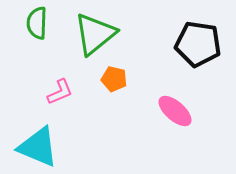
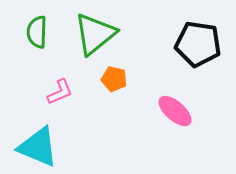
green semicircle: moved 9 px down
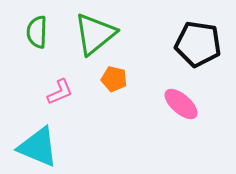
pink ellipse: moved 6 px right, 7 px up
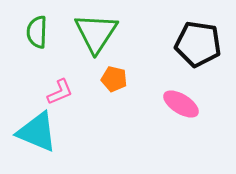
green triangle: moved 1 px right, 1 px up; rotated 18 degrees counterclockwise
pink ellipse: rotated 9 degrees counterclockwise
cyan triangle: moved 1 px left, 15 px up
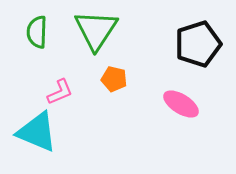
green triangle: moved 3 px up
black pentagon: rotated 27 degrees counterclockwise
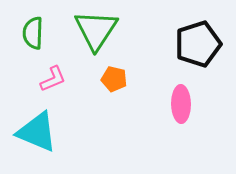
green semicircle: moved 4 px left, 1 px down
pink L-shape: moved 7 px left, 13 px up
pink ellipse: rotated 57 degrees clockwise
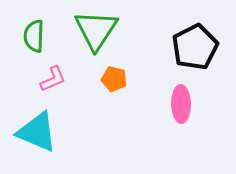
green semicircle: moved 1 px right, 3 px down
black pentagon: moved 3 px left, 3 px down; rotated 9 degrees counterclockwise
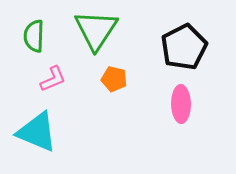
black pentagon: moved 11 px left
